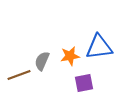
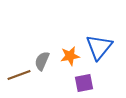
blue triangle: rotated 44 degrees counterclockwise
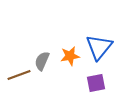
purple square: moved 12 px right
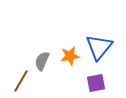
brown line: moved 2 px right, 6 px down; rotated 40 degrees counterclockwise
